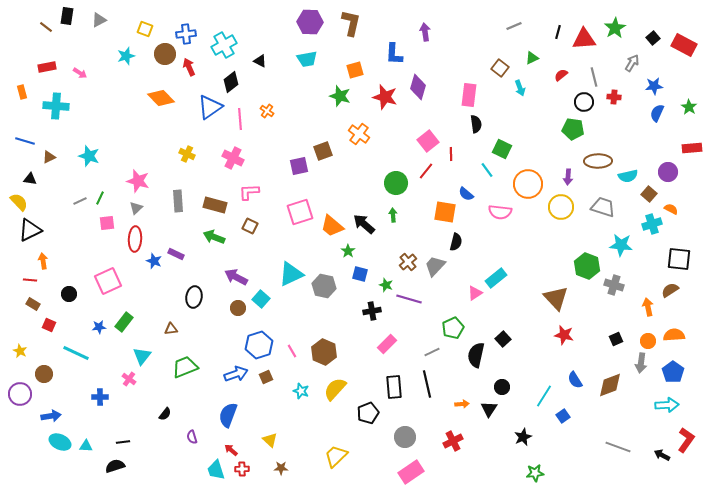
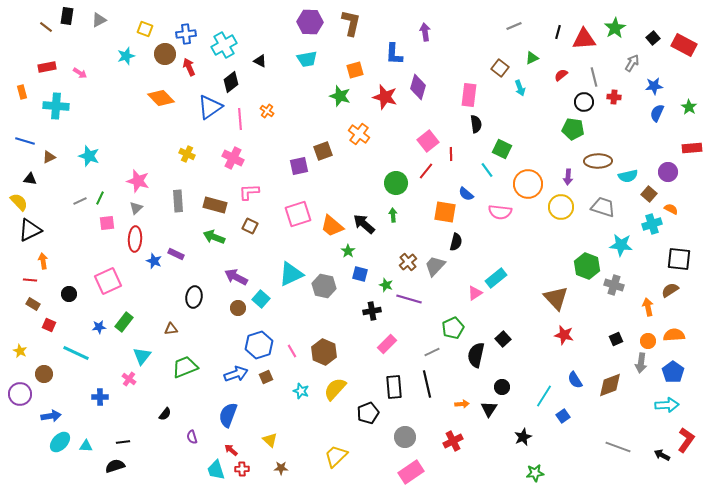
pink square at (300, 212): moved 2 px left, 2 px down
cyan ellipse at (60, 442): rotated 70 degrees counterclockwise
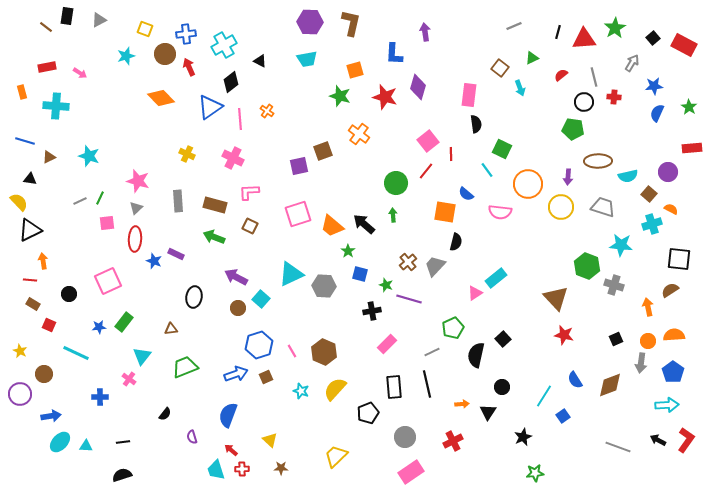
gray hexagon at (324, 286): rotated 10 degrees counterclockwise
black triangle at (489, 409): moved 1 px left, 3 px down
black arrow at (662, 455): moved 4 px left, 15 px up
black semicircle at (115, 466): moved 7 px right, 9 px down
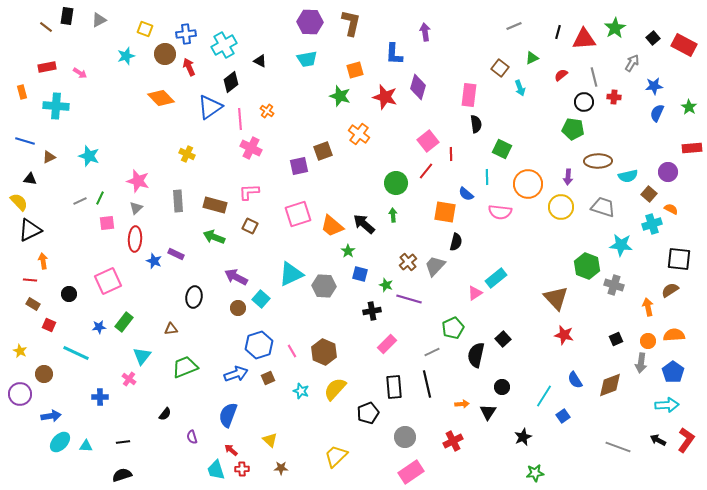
pink cross at (233, 158): moved 18 px right, 10 px up
cyan line at (487, 170): moved 7 px down; rotated 35 degrees clockwise
brown square at (266, 377): moved 2 px right, 1 px down
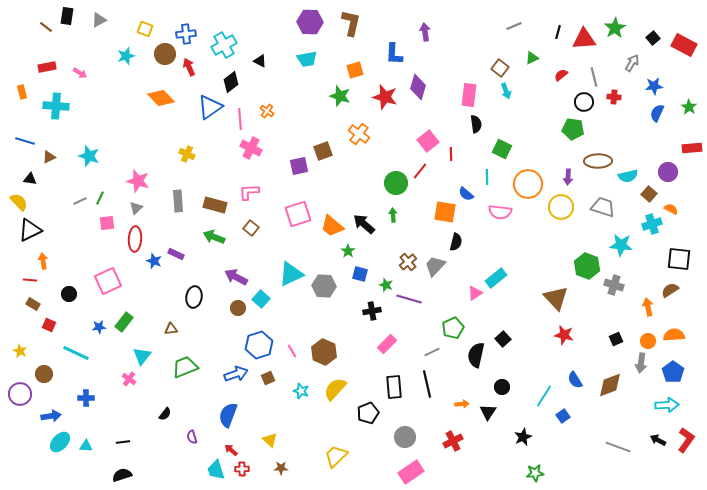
cyan arrow at (520, 88): moved 14 px left, 3 px down
red line at (426, 171): moved 6 px left
brown square at (250, 226): moved 1 px right, 2 px down; rotated 14 degrees clockwise
blue cross at (100, 397): moved 14 px left, 1 px down
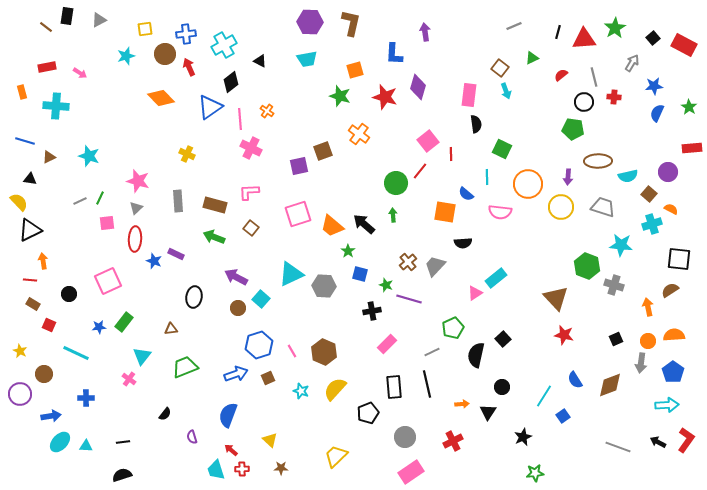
yellow square at (145, 29): rotated 28 degrees counterclockwise
black semicircle at (456, 242): moved 7 px right, 1 px down; rotated 72 degrees clockwise
black arrow at (658, 440): moved 2 px down
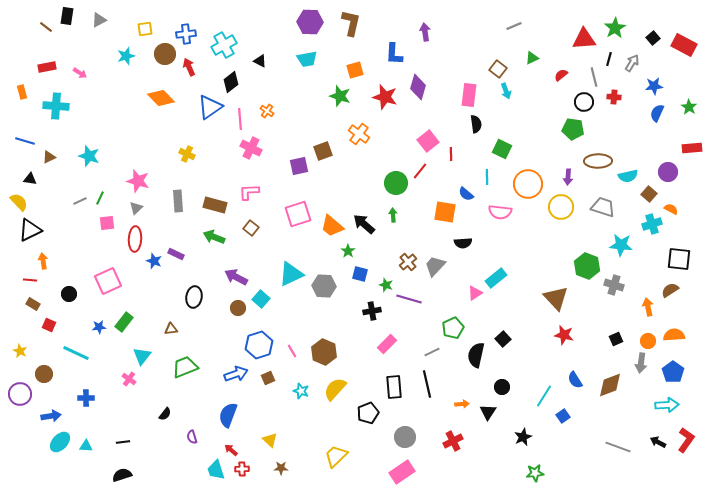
black line at (558, 32): moved 51 px right, 27 px down
brown square at (500, 68): moved 2 px left, 1 px down
pink rectangle at (411, 472): moved 9 px left
